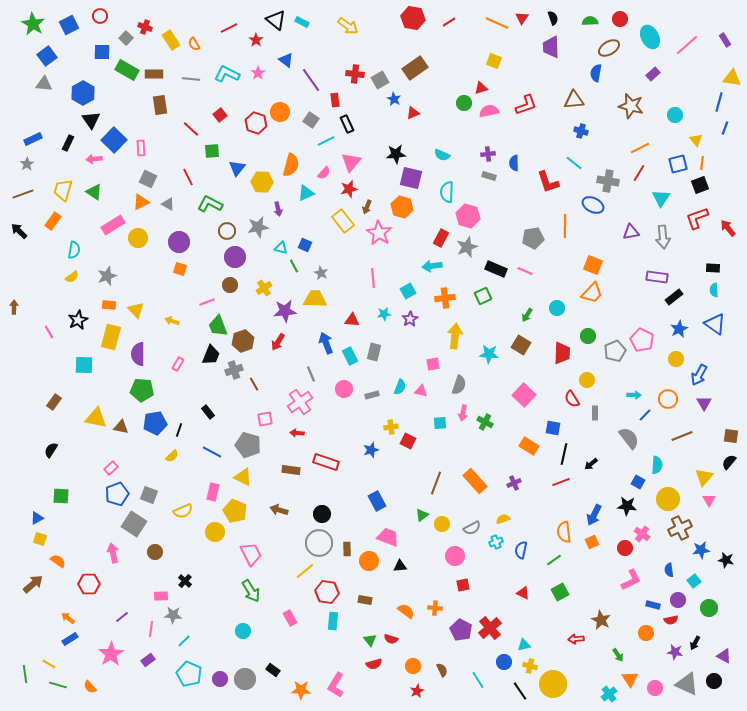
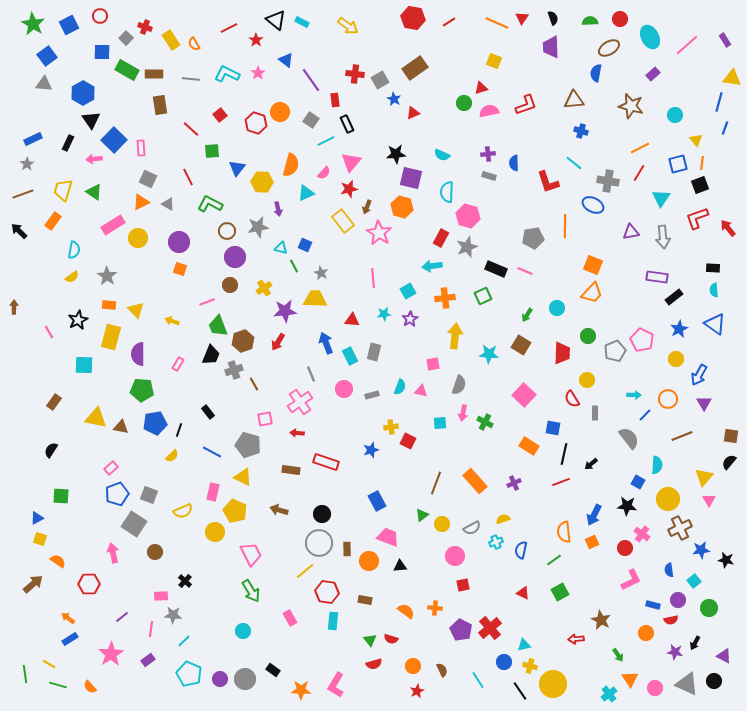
gray star at (107, 276): rotated 18 degrees counterclockwise
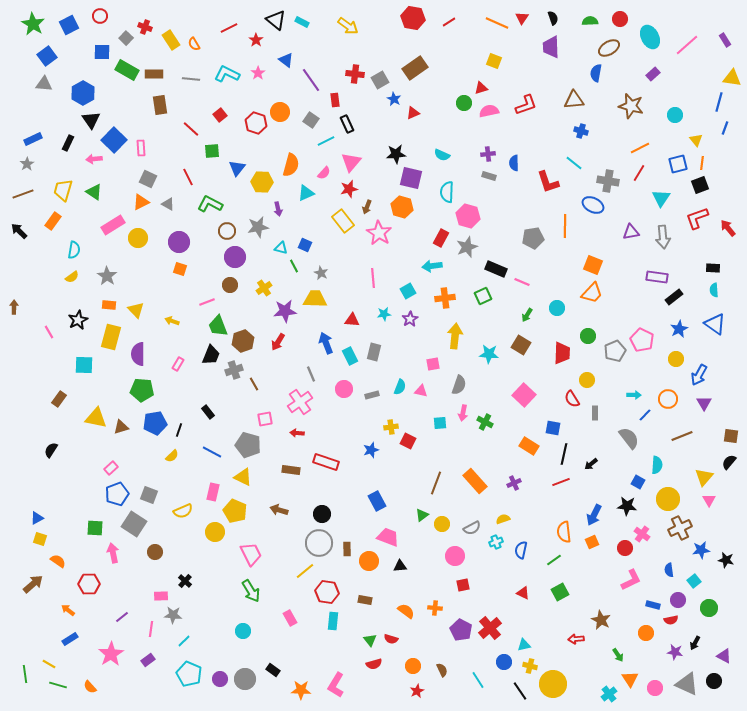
pink line at (525, 271): moved 3 px left, 11 px down
brown rectangle at (54, 402): moved 5 px right, 3 px up
brown triangle at (121, 427): rotated 28 degrees counterclockwise
green square at (61, 496): moved 34 px right, 32 px down
orange arrow at (68, 618): moved 8 px up
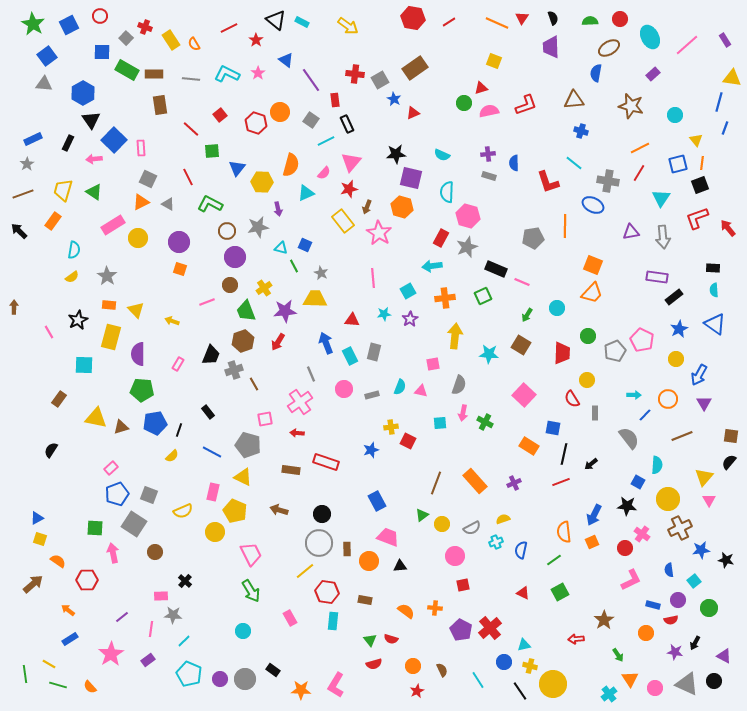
green trapezoid at (218, 326): moved 28 px right, 15 px up
red hexagon at (89, 584): moved 2 px left, 4 px up
brown star at (601, 620): moved 3 px right; rotated 12 degrees clockwise
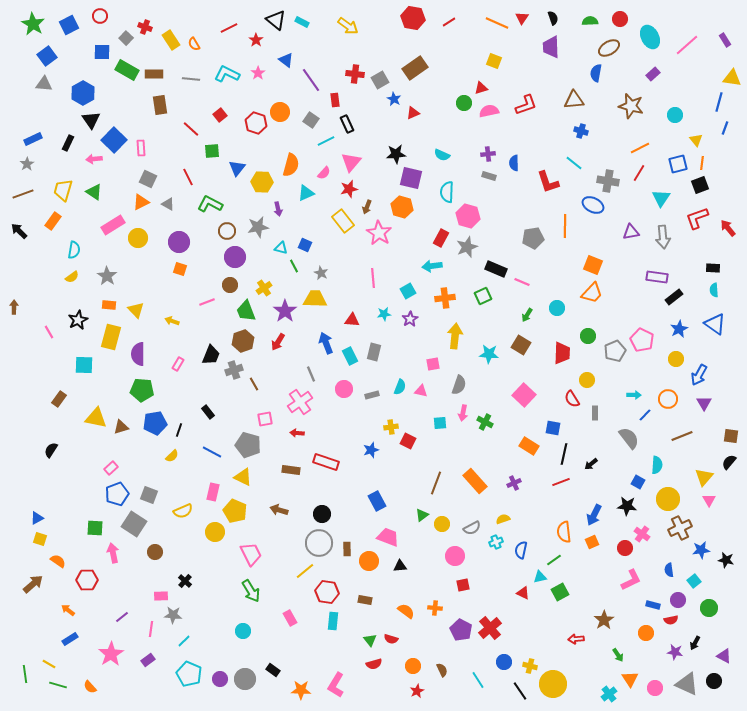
purple star at (285, 311): rotated 30 degrees counterclockwise
cyan triangle at (524, 645): moved 16 px right, 68 px up
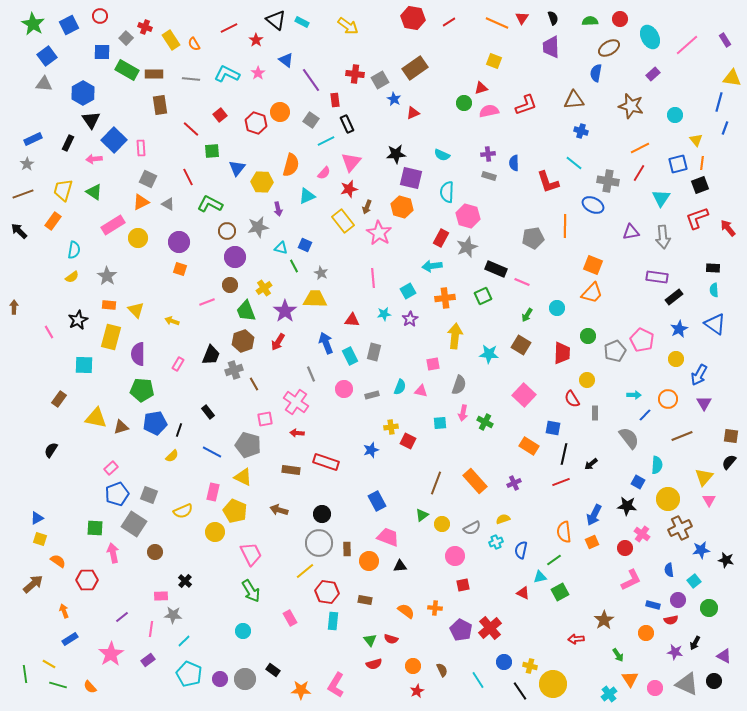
cyan triangle at (306, 193): moved 1 px right, 3 px down
pink cross at (300, 402): moved 4 px left; rotated 20 degrees counterclockwise
orange arrow at (68, 610): moved 4 px left, 1 px down; rotated 32 degrees clockwise
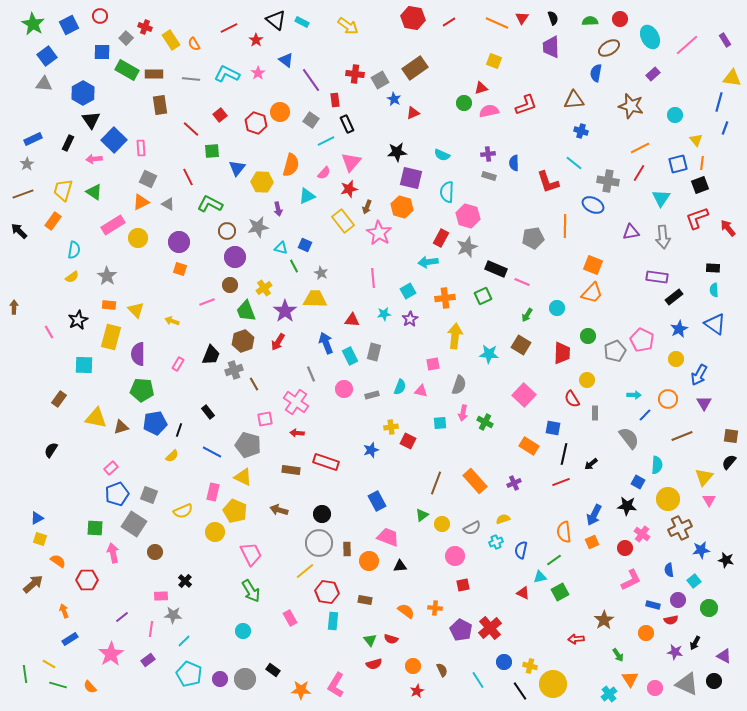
black star at (396, 154): moved 1 px right, 2 px up
cyan arrow at (432, 266): moved 4 px left, 4 px up
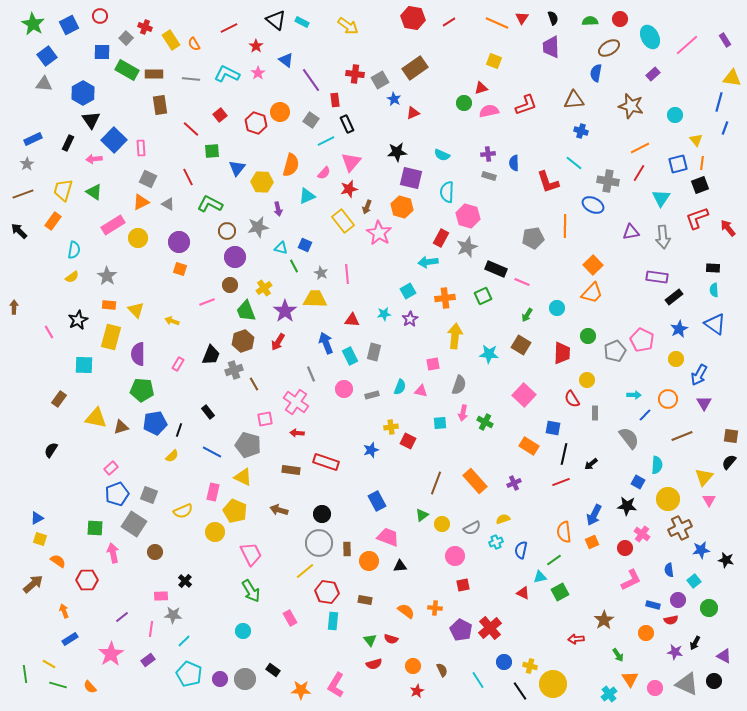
red star at (256, 40): moved 6 px down
orange square at (593, 265): rotated 24 degrees clockwise
pink line at (373, 278): moved 26 px left, 4 px up
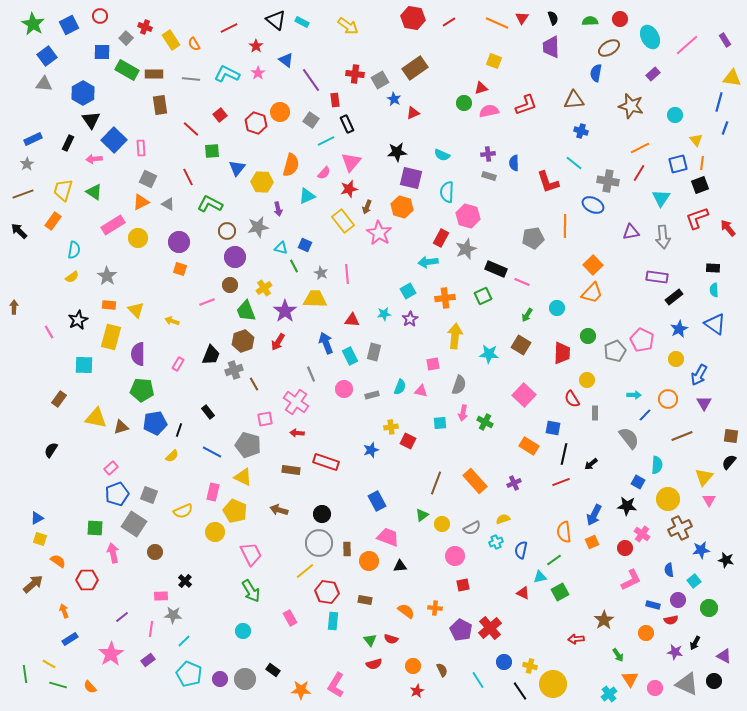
gray star at (467, 247): moved 1 px left, 2 px down
